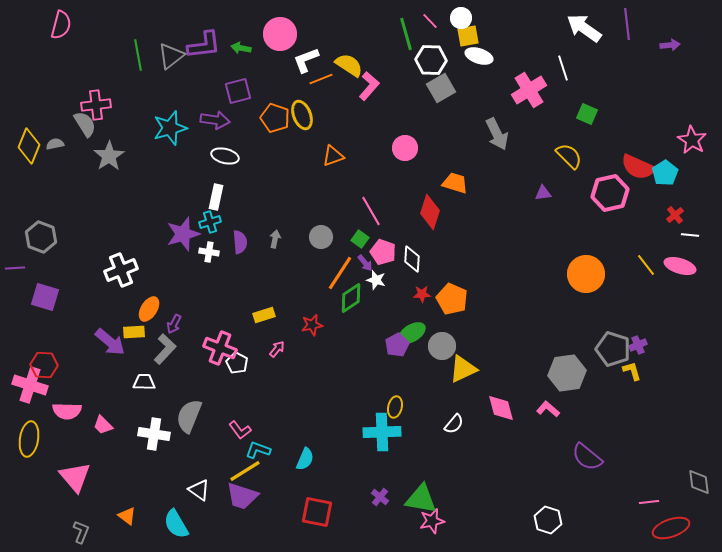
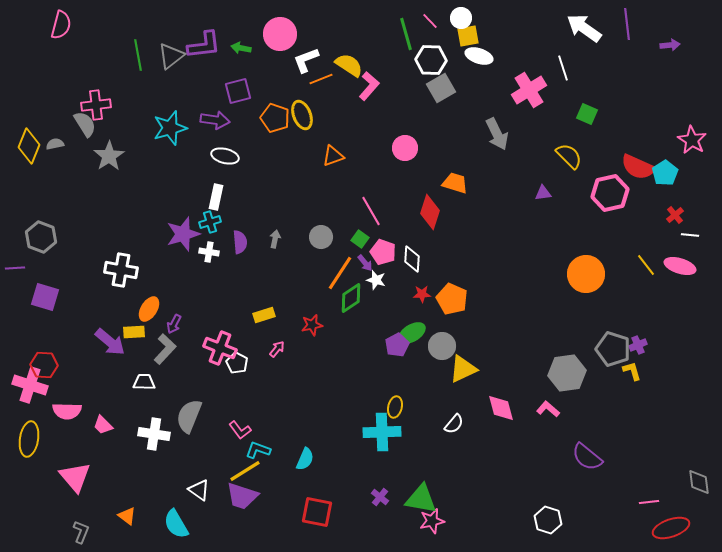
white cross at (121, 270): rotated 32 degrees clockwise
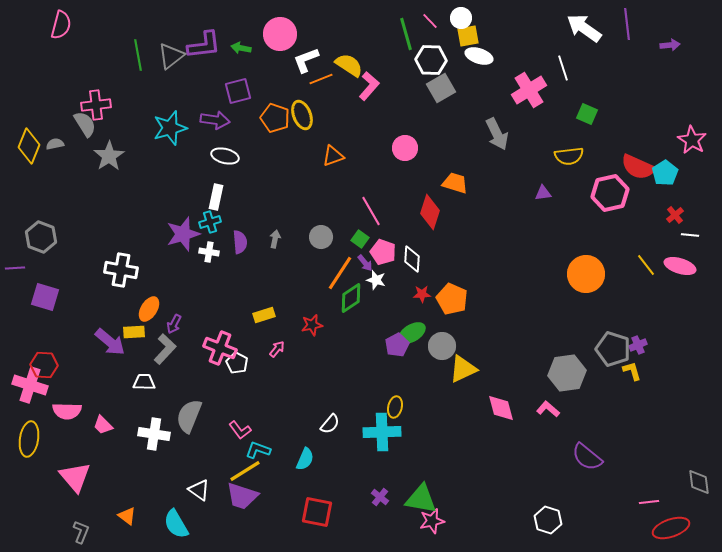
yellow semicircle at (569, 156): rotated 128 degrees clockwise
white semicircle at (454, 424): moved 124 px left
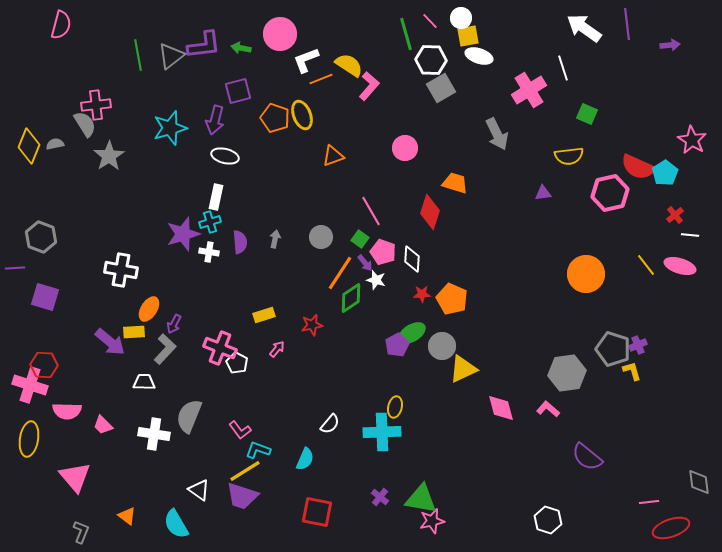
purple arrow at (215, 120): rotated 96 degrees clockwise
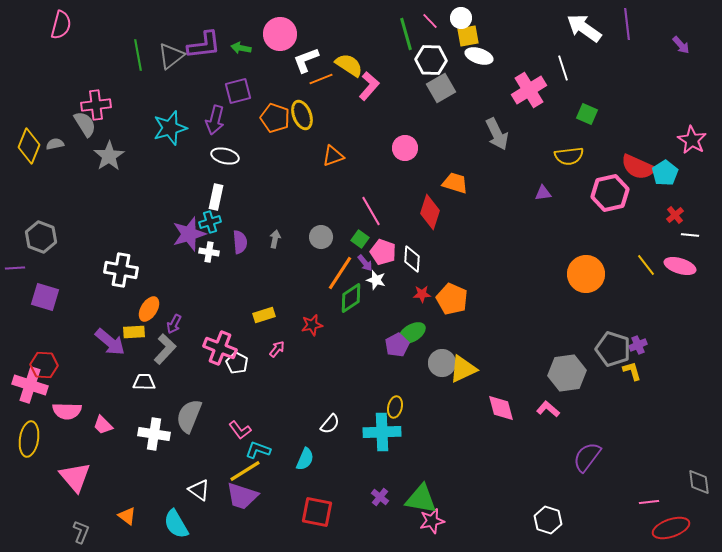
purple arrow at (670, 45): moved 11 px right; rotated 54 degrees clockwise
purple star at (183, 234): moved 6 px right
gray circle at (442, 346): moved 17 px down
purple semicircle at (587, 457): rotated 88 degrees clockwise
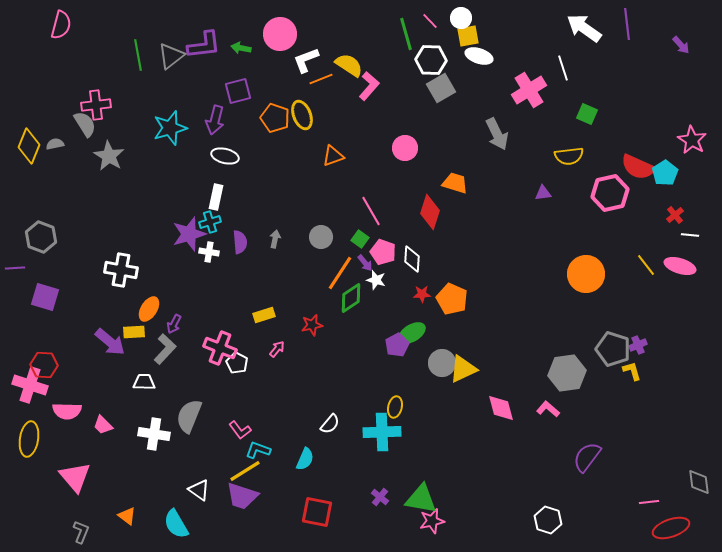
gray star at (109, 156): rotated 8 degrees counterclockwise
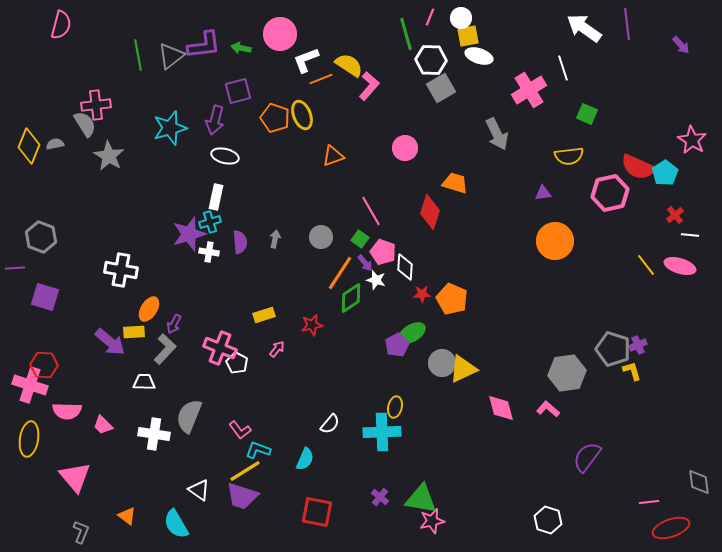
pink line at (430, 21): moved 4 px up; rotated 66 degrees clockwise
white diamond at (412, 259): moved 7 px left, 8 px down
orange circle at (586, 274): moved 31 px left, 33 px up
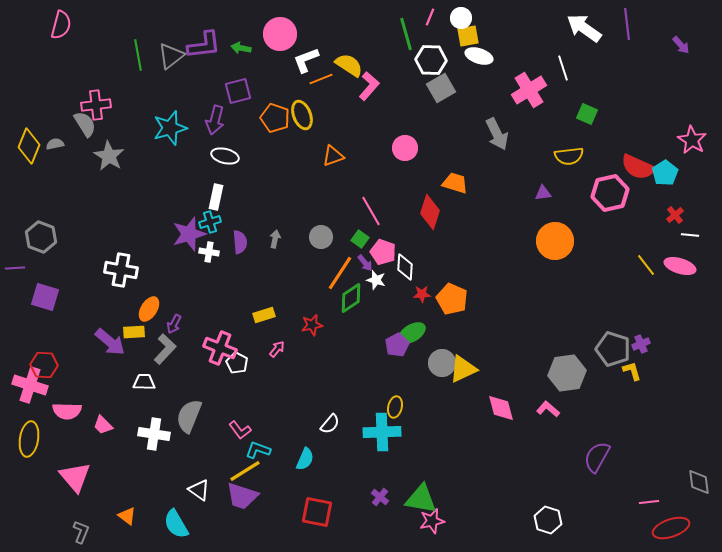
purple cross at (638, 345): moved 3 px right, 1 px up
purple semicircle at (587, 457): moved 10 px right; rotated 8 degrees counterclockwise
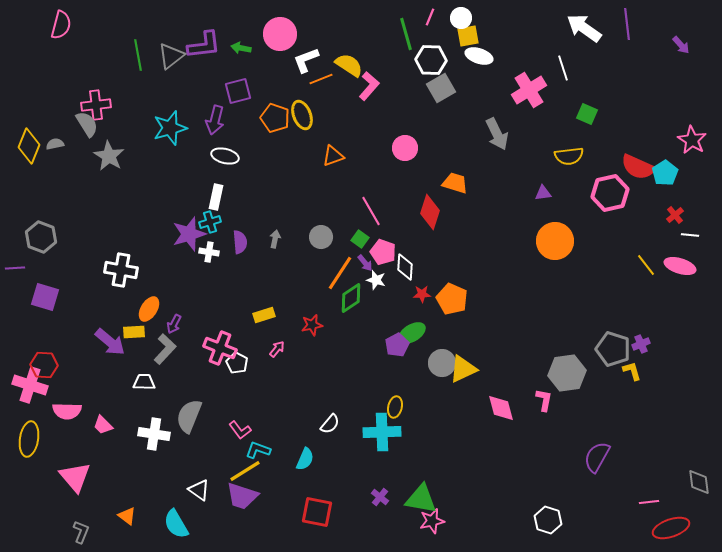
gray semicircle at (85, 124): moved 2 px right
pink L-shape at (548, 409): moved 4 px left, 9 px up; rotated 60 degrees clockwise
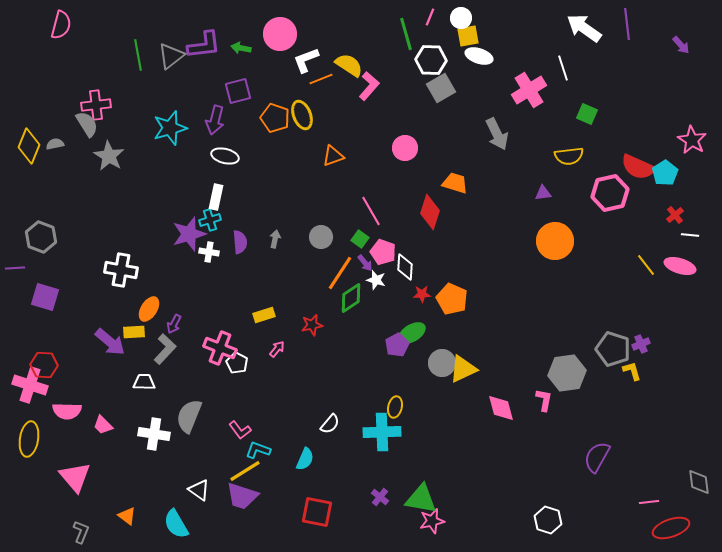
cyan cross at (210, 222): moved 2 px up
